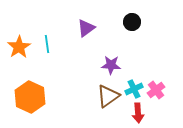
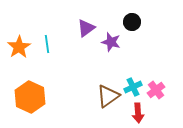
purple star: moved 23 px up; rotated 12 degrees clockwise
cyan cross: moved 1 px left, 2 px up
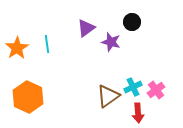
orange star: moved 2 px left, 1 px down
orange hexagon: moved 2 px left
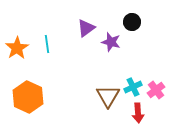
brown triangle: rotated 25 degrees counterclockwise
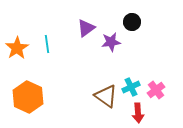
purple star: rotated 24 degrees counterclockwise
cyan cross: moved 2 px left
brown triangle: moved 2 px left; rotated 25 degrees counterclockwise
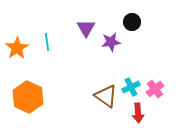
purple triangle: rotated 24 degrees counterclockwise
cyan line: moved 2 px up
pink cross: moved 1 px left, 1 px up
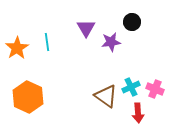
pink cross: rotated 30 degrees counterclockwise
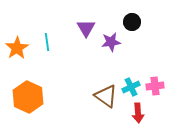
pink cross: moved 3 px up; rotated 30 degrees counterclockwise
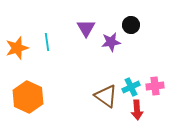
black circle: moved 1 px left, 3 px down
orange star: rotated 15 degrees clockwise
red arrow: moved 1 px left, 3 px up
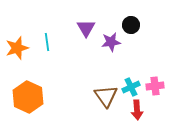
brown triangle: rotated 20 degrees clockwise
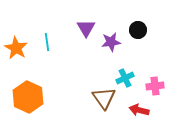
black circle: moved 7 px right, 5 px down
orange star: moved 1 px left; rotated 25 degrees counterclockwise
cyan cross: moved 6 px left, 9 px up
brown triangle: moved 2 px left, 2 px down
red arrow: moved 2 px right; rotated 108 degrees clockwise
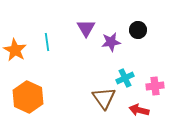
orange star: moved 1 px left, 2 px down
